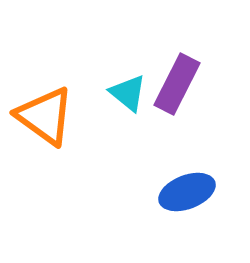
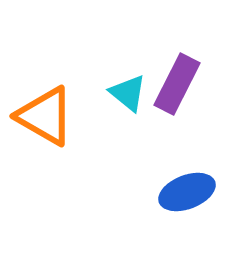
orange triangle: rotated 6 degrees counterclockwise
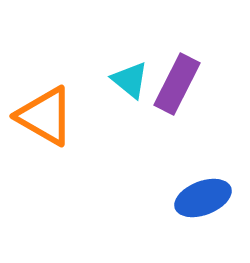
cyan triangle: moved 2 px right, 13 px up
blue ellipse: moved 16 px right, 6 px down
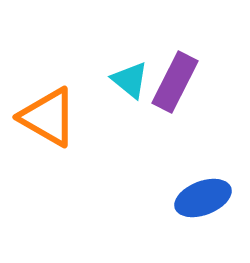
purple rectangle: moved 2 px left, 2 px up
orange triangle: moved 3 px right, 1 px down
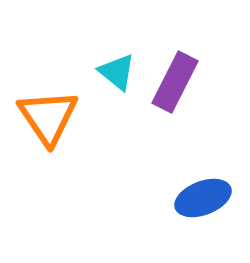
cyan triangle: moved 13 px left, 8 px up
orange triangle: rotated 26 degrees clockwise
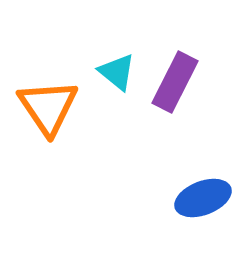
orange triangle: moved 10 px up
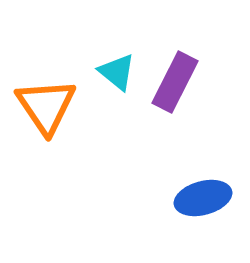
orange triangle: moved 2 px left, 1 px up
blue ellipse: rotated 6 degrees clockwise
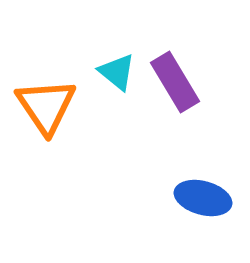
purple rectangle: rotated 58 degrees counterclockwise
blue ellipse: rotated 30 degrees clockwise
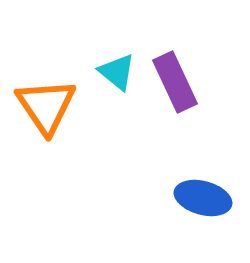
purple rectangle: rotated 6 degrees clockwise
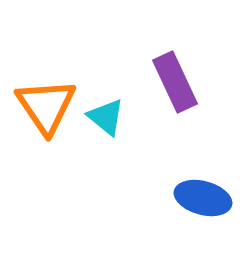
cyan triangle: moved 11 px left, 45 px down
